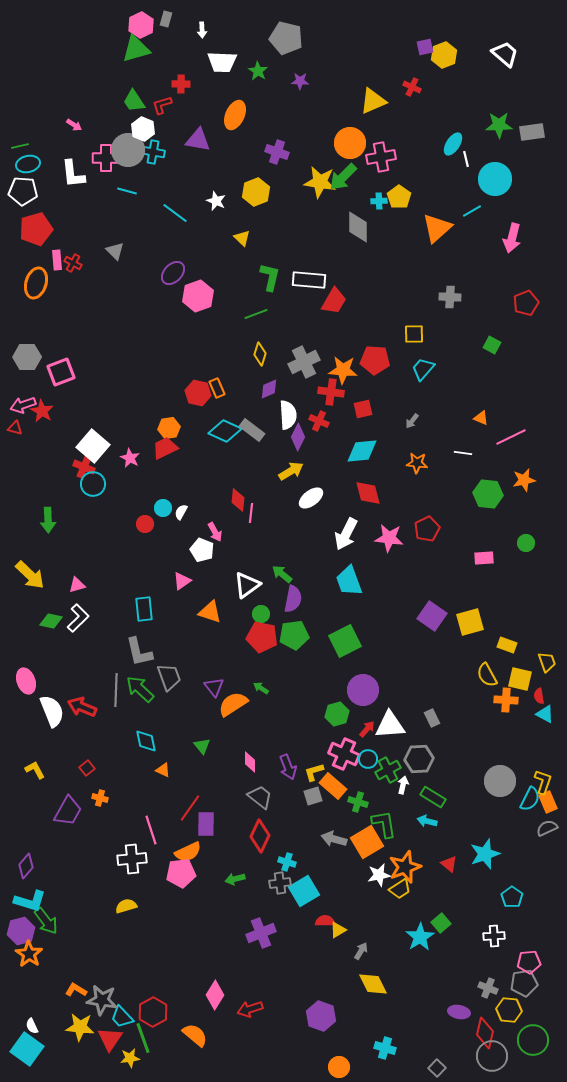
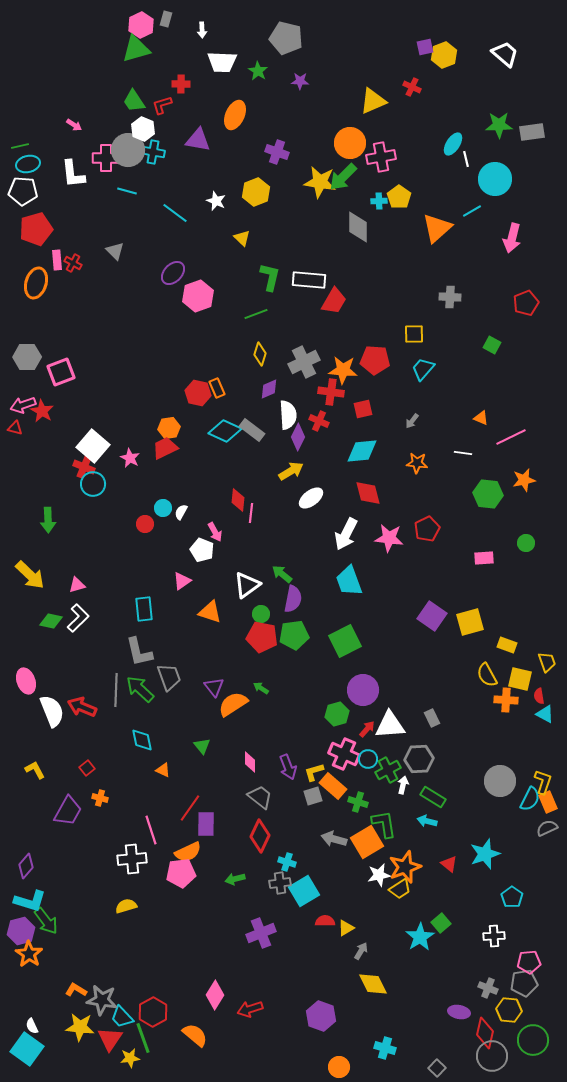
cyan diamond at (146, 741): moved 4 px left, 1 px up
yellow triangle at (338, 930): moved 8 px right, 2 px up
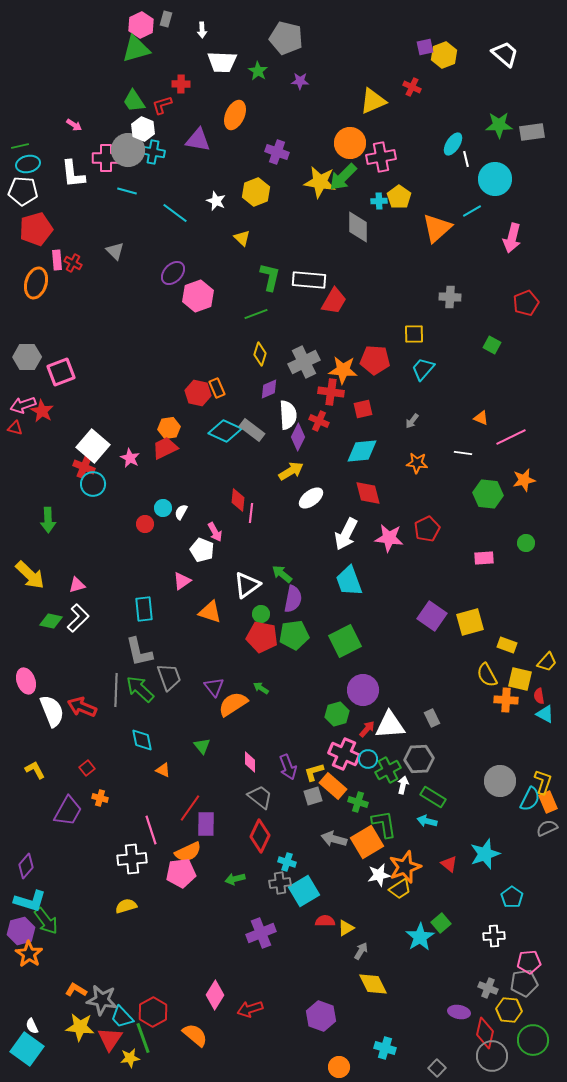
yellow trapezoid at (547, 662): rotated 60 degrees clockwise
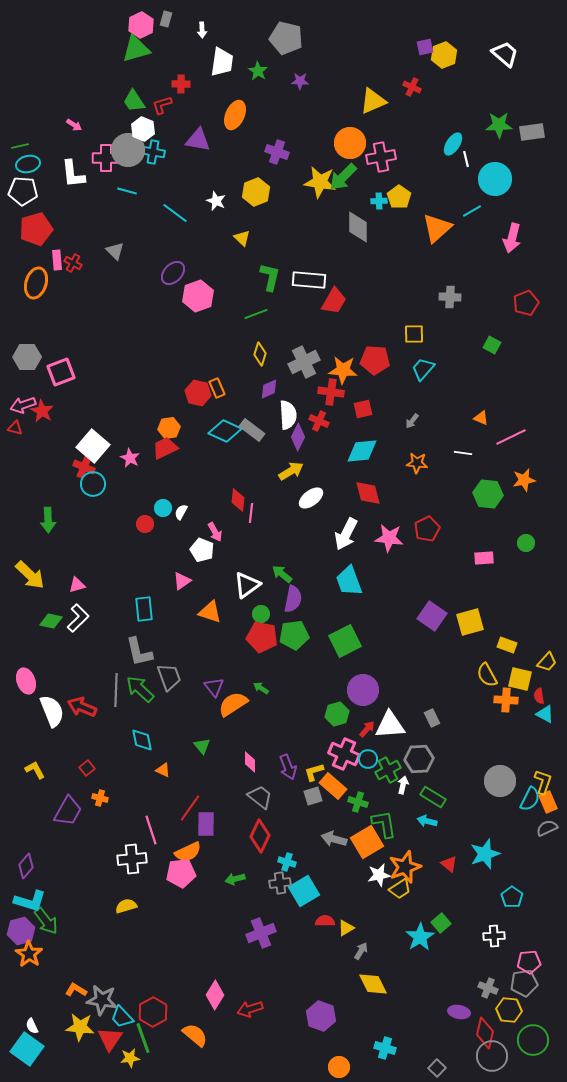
white trapezoid at (222, 62): rotated 84 degrees counterclockwise
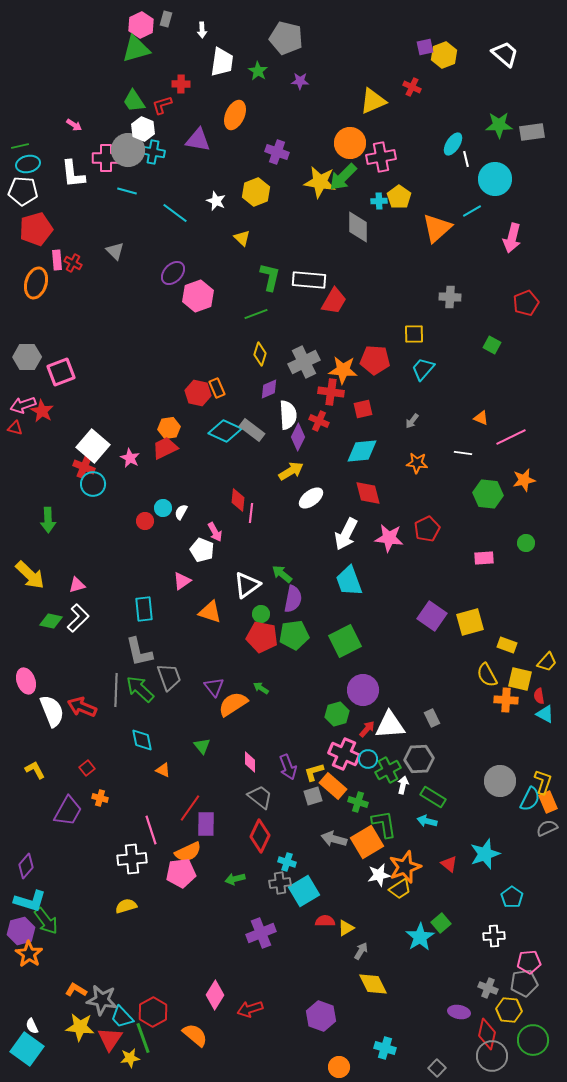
red circle at (145, 524): moved 3 px up
red diamond at (485, 1033): moved 2 px right, 1 px down
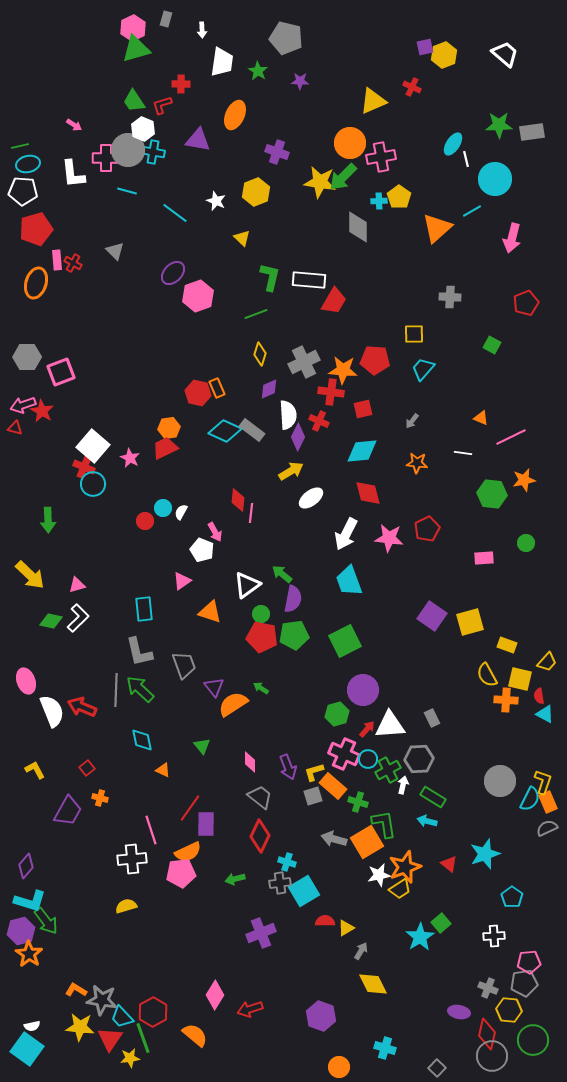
pink hexagon at (141, 25): moved 8 px left, 3 px down
green hexagon at (488, 494): moved 4 px right
gray trapezoid at (169, 677): moved 15 px right, 12 px up
white semicircle at (32, 1026): rotated 77 degrees counterclockwise
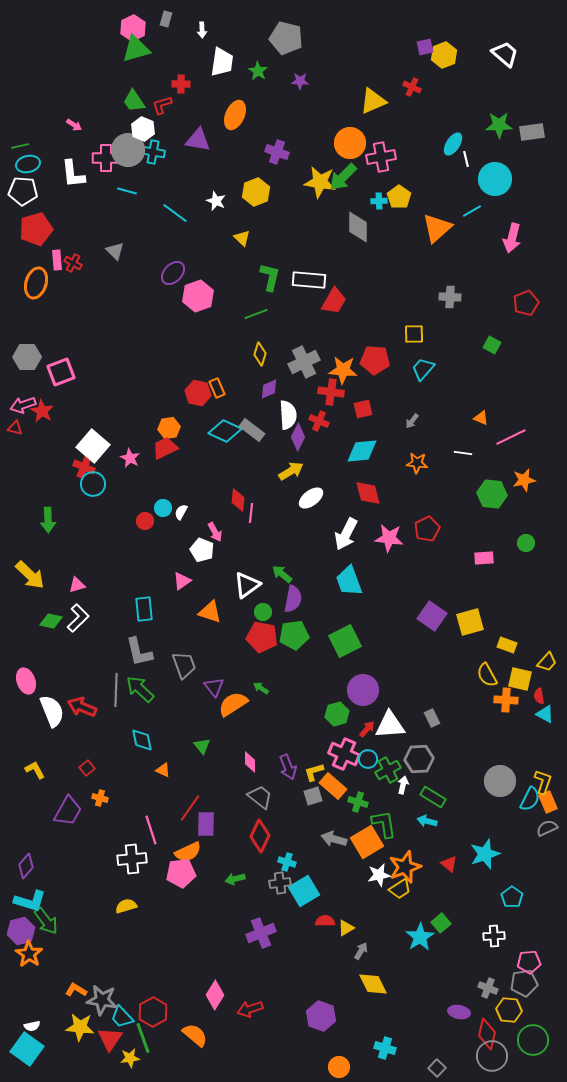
green circle at (261, 614): moved 2 px right, 2 px up
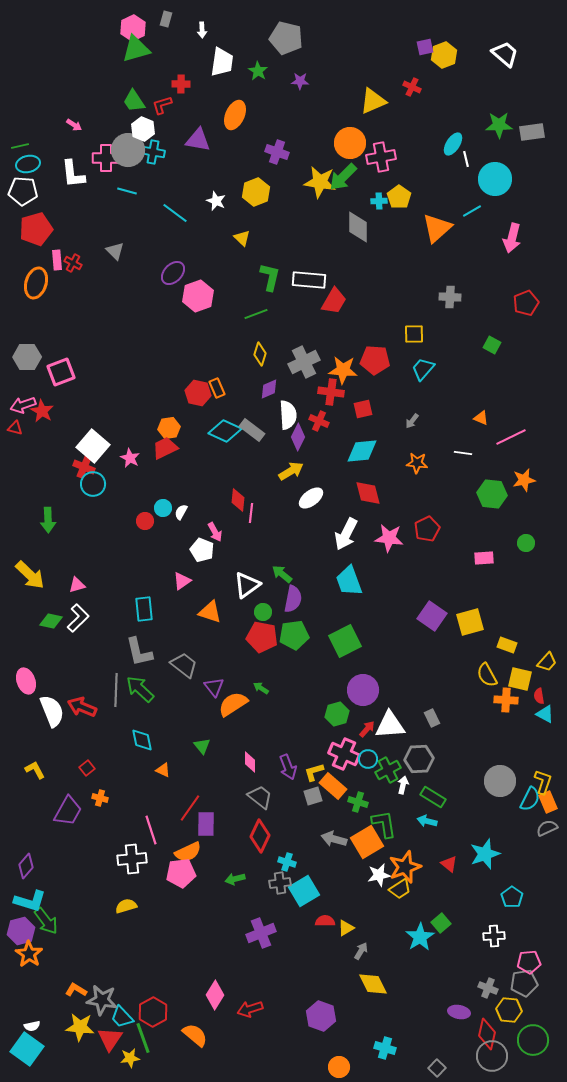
gray trapezoid at (184, 665): rotated 32 degrees counterclockwise
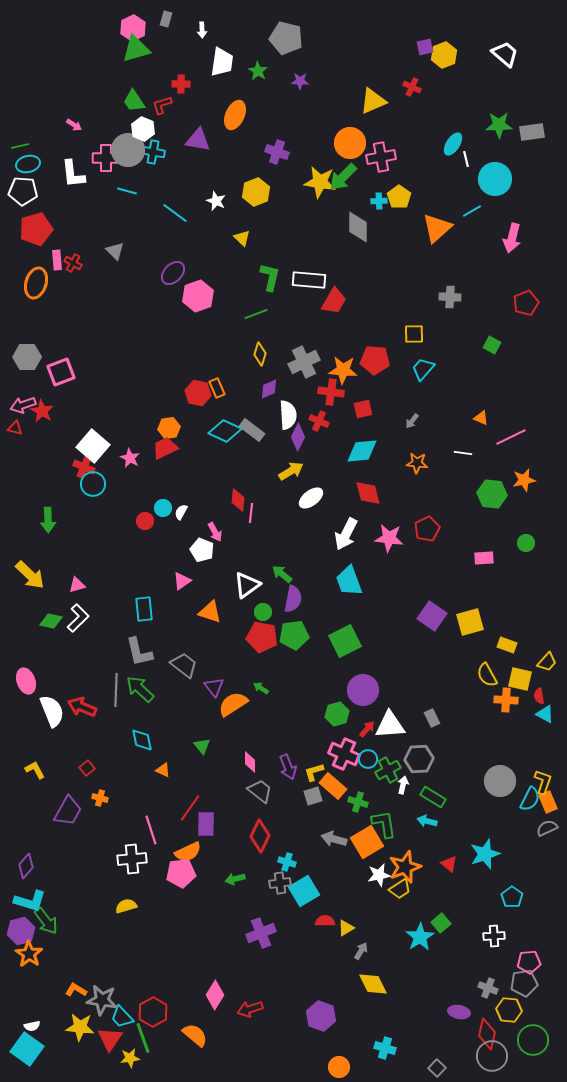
gray trapezoid at (260, 797): moved 6 px up
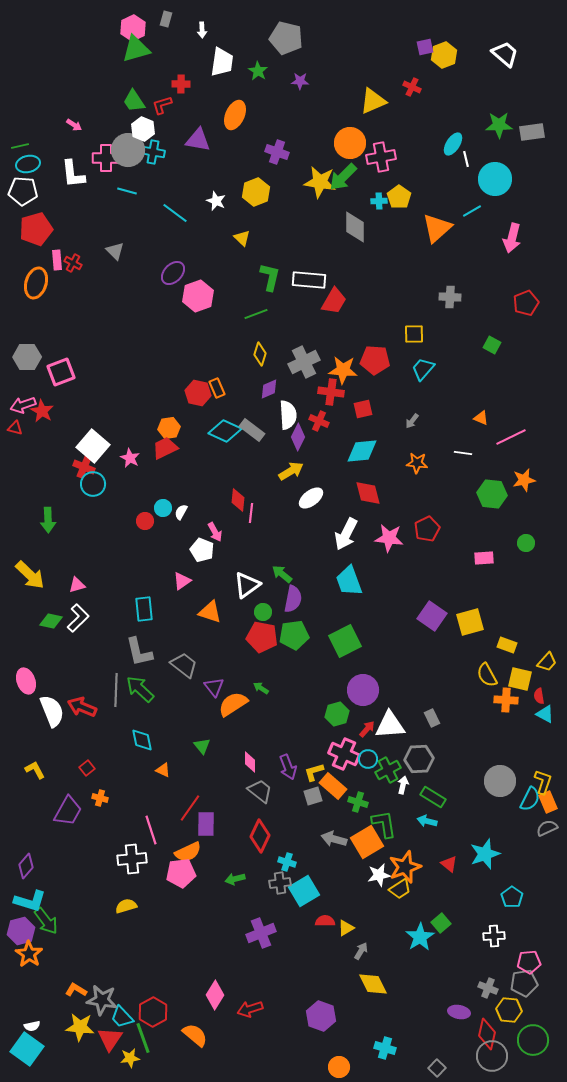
gray diamond at (358, 227): moved 3 px left
